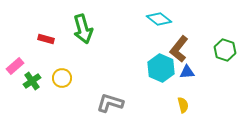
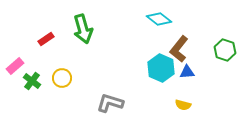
red rectangle: rotated 49 degrees counterclockwise
green cross: rotated 18 degrees counterclockwise
yellow semicircle: rotated 119 degrees clockwise
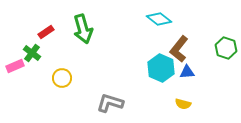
red rectangle: moved 7 px up
green hexagon: moved 1 px right, 2 px up
pink rectangle: rotated 18 degrees clockwise
green cross: moved 28 px up
yellow semicircle: moved 1 px up
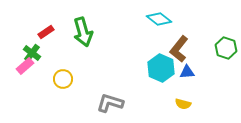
green arrow: moved 3 px down
pink rectangle: moved 10 px right; rotated 18 degrees counterclockwise
yellow circle: moved 1 px right, 1 px down
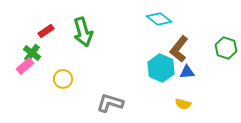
red rectangle: moved 1 px up
